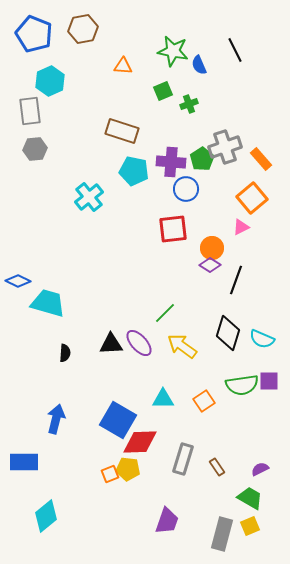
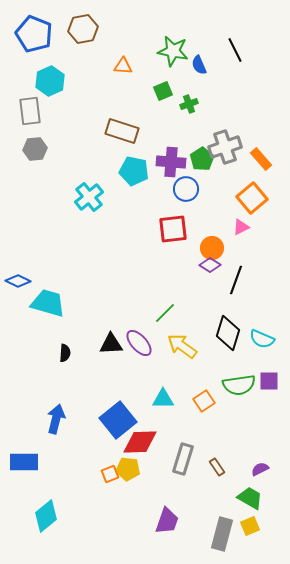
green semicircle at (242, 385): moved 3 px left
blue square at (118, 420): rotated 21 degrees clockwise
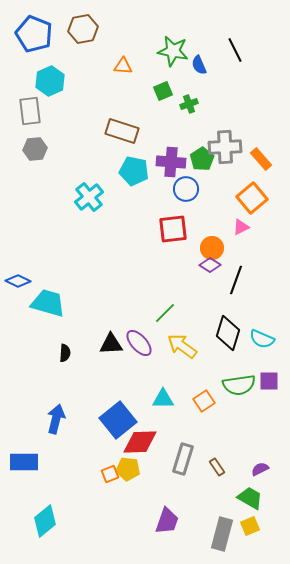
gray cross at (225, 147): rotated 16 degrees clockwise
cyan diamond at (46, 516): moved 1 px left, 5 px down
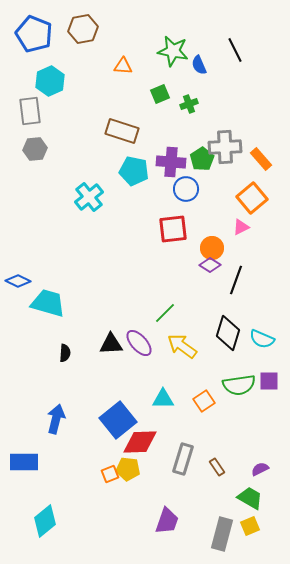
green square at (163, 91): moved 3 px left, 3 px down
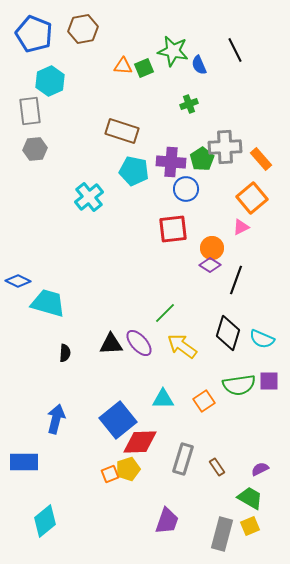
green square at (160, 94): moved 16 px left, 26 px up
yellow pentagon at (128, 469): rotated 25 degrees counterclockwise
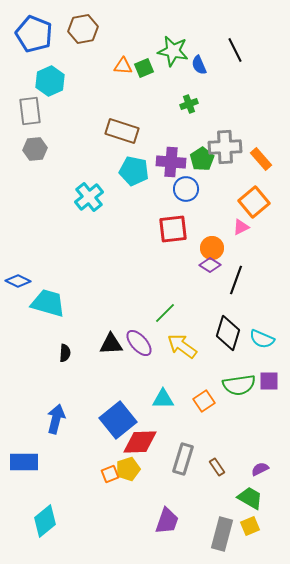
orange square at (252, 198): moved 2 px right, 4 px down
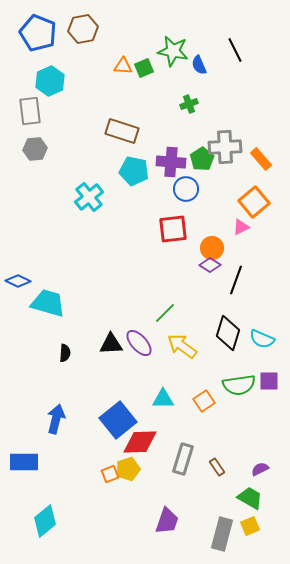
blue pentagon at (34, 34): moved 4 px right, 1 px up
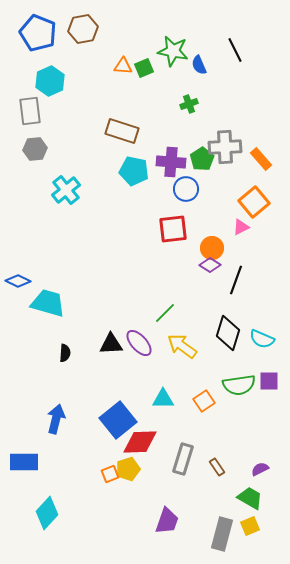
cyan cross at (89, 197): moved 23 px left, 7 px up
cyan diamond at (45, 521): moved 2 px right, 8 px up; rotated 8 degrees counterclockwise
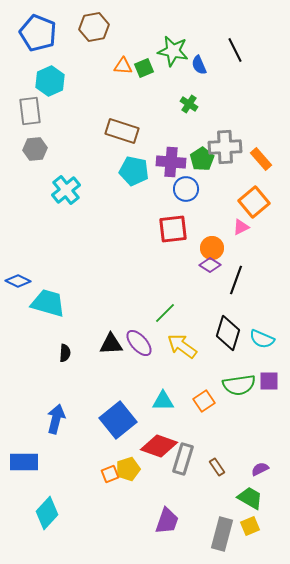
brown hexagon at (83, 29): moved 11 px right, 2 px up
green cross at (189, 104): rotated 36 degrees counterclockwise
cyan triangle at (163, 399): moved 2 px down
red diamond at (140, 442): moved 19 px right, 4 px down; rotated 21 degrees clockwise
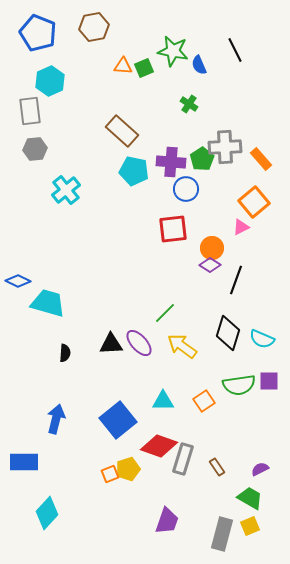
brown rectangle at (122, 131): rotated 24 degrees clockwise
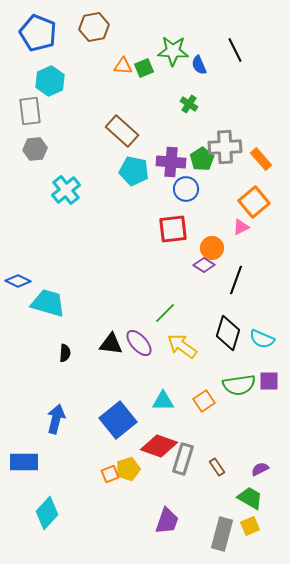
green star at (173, 51): rotated 8 degrees counterclockwise
purple diamond at (210, 265): moved 6 px left
black triangle at (111, 344): rotated 10 degrees clockwise
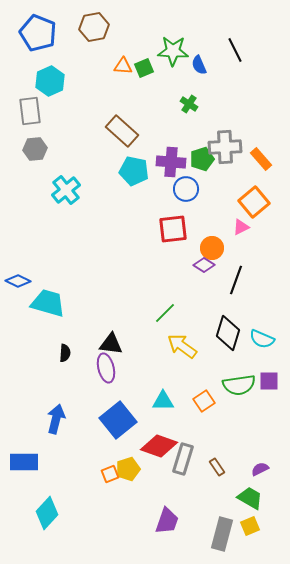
green pentagon at (202, 159): rotated 15 degrees clockwise
purple ellipse at (139, 343): moved 33 px left, 25 px down; rotated 28 degrees clockwise
